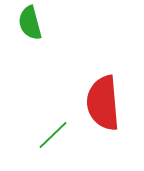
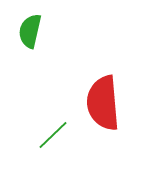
green semicircle: moved 8 px down; rotated 28 degrees clockwise
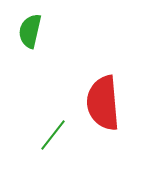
green line: rotated 8 degrees counterclockwise
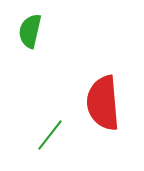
green line: moved 3 px left
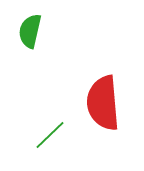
green line: rotated 8 degrees clockwise
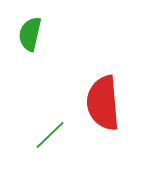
green semicircle: moved 3 px down
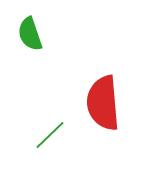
green semicircle: rotated 32 degrees counterclockwise
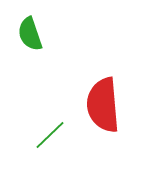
red semicircle: moved 2 px down
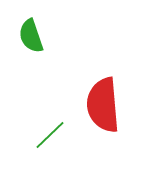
green semicircle: moved 1 px right, 2 px down
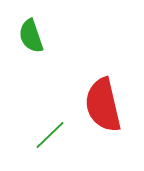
red semicircle: rotated 8 degrees counterclockwise
